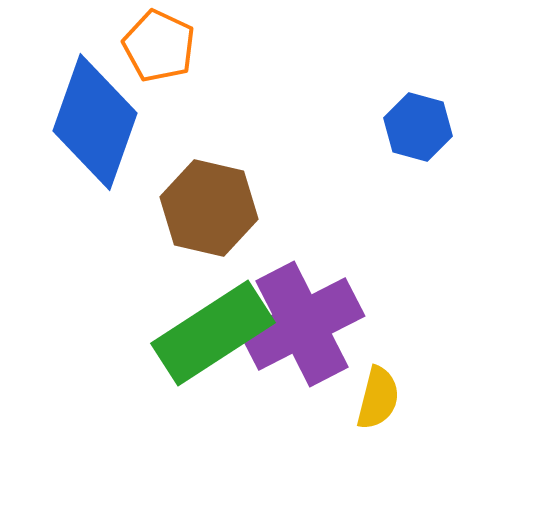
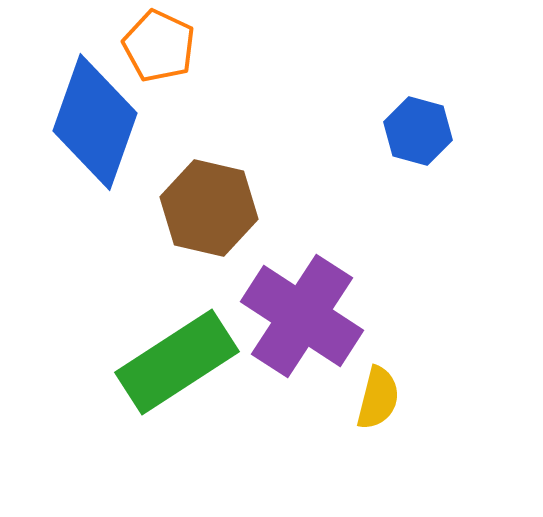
blue hexagon: moved 4 px down
purple cross: moved 8 px up; rotated 30 degrees counterclockwise
green rectangle: moved 36 px left, 29 px down
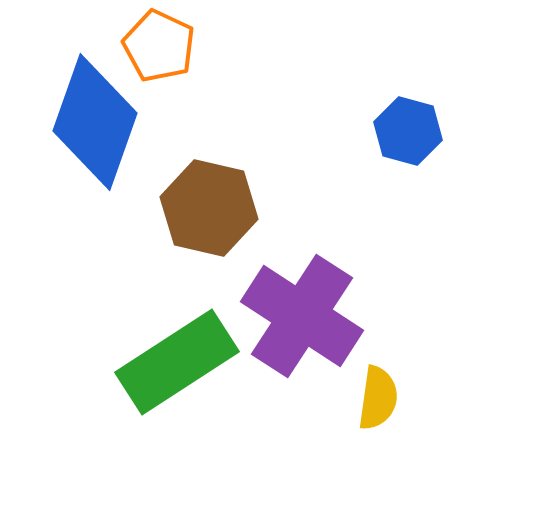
blue hexagon: moved 10 px left
yellow semicircle: rotated 6 degrees counterclockwise
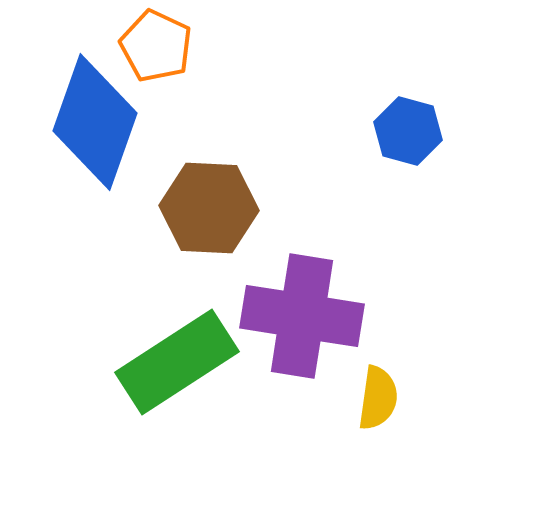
orange pentagon: moved 3 px left
brown hexagon: rotated 10 degrees counterclockwise
purple cross: rotated 24 degrees counterclockwise
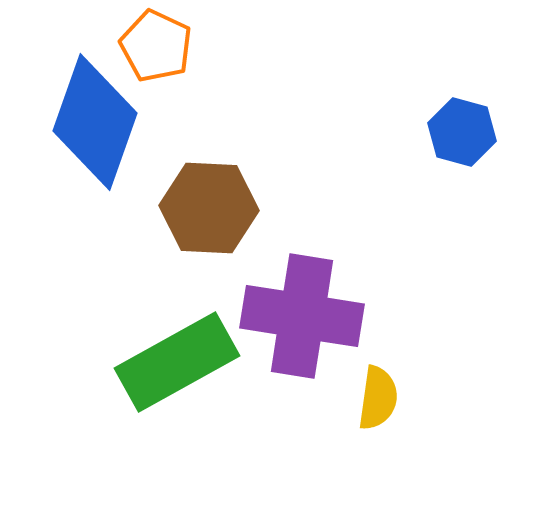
blue hexagon: moved 54 px right, 1 px down
green rectangle: rotated 4 degrees clockwise
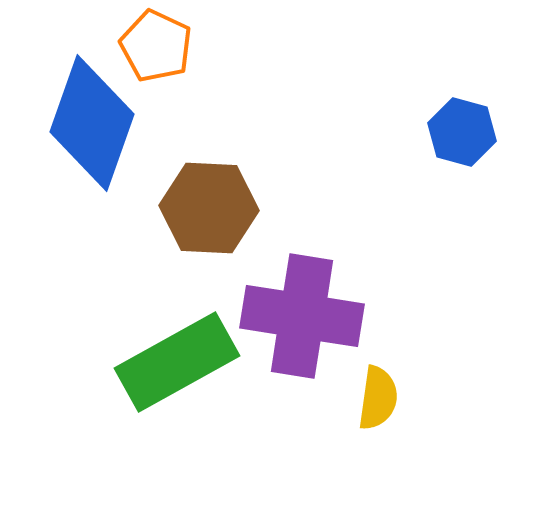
blue diamond: moved 3 px left, 1 px down
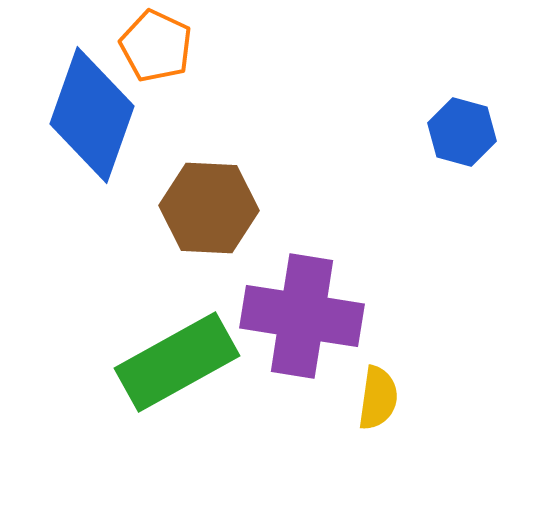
blue diamond: moved 8 px up
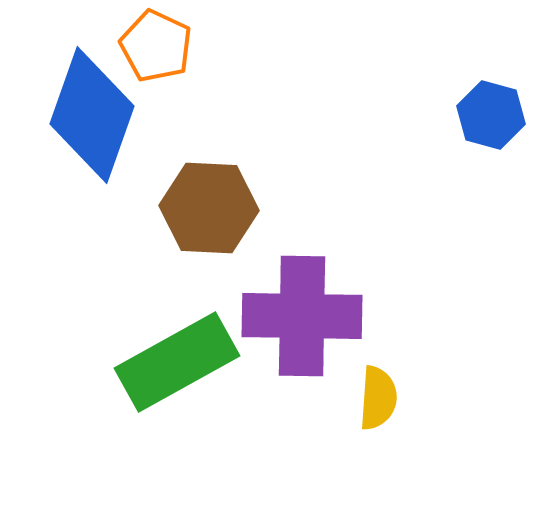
blue hexagon: moved 29 px right, 17 px up
purple cross: rotated 8 degrees counterclockwise
yellow semicircle: rotated 4 degrees counterclockwise
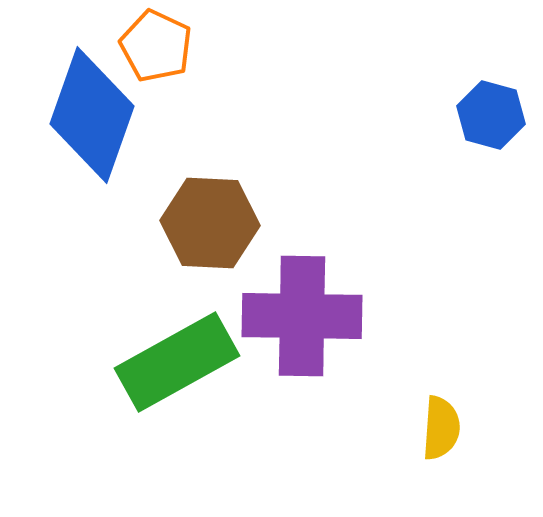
brown hexagon: moved 1 px right, 15 px down
yellow semicircle: moved 63 px right, 30 px down
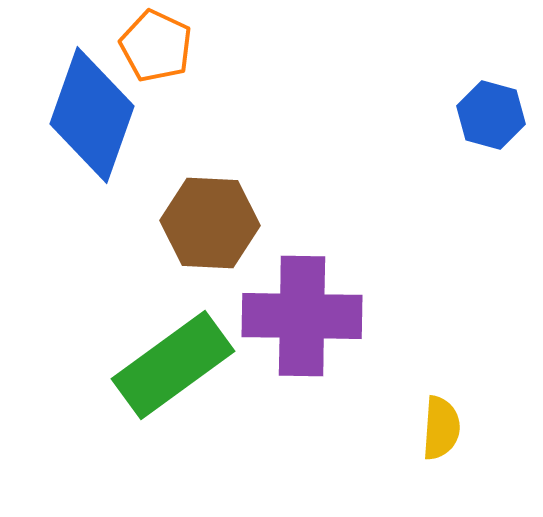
green rectangle: moved 4 px left, 3 px down; rotated 7 degrees counterclockwise
